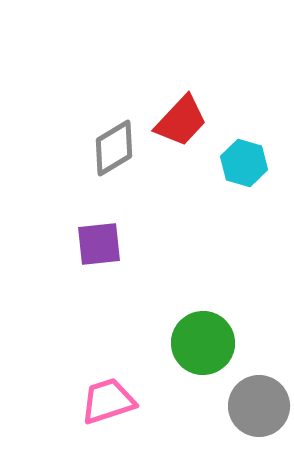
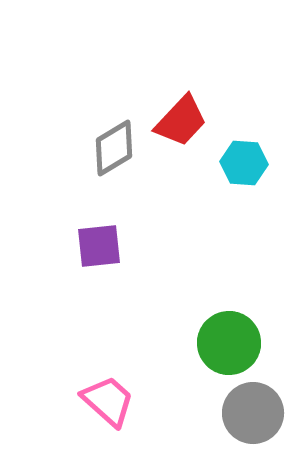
cyan hexagon: rotated 12 degrees counterclockwise
purple square: moved 2 px down
green circle: moved 26 px right
pink trapezoid: rotated 60 degrees clockwise
gray circle: moved 6 px left, 7 px down
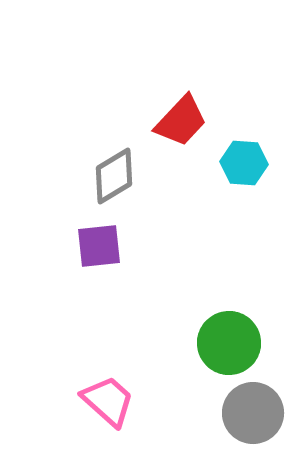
gray diamond: moved 28 px down
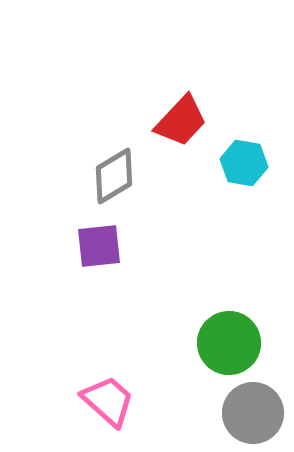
cyan hexagon: rotated 6 degrees clockwise
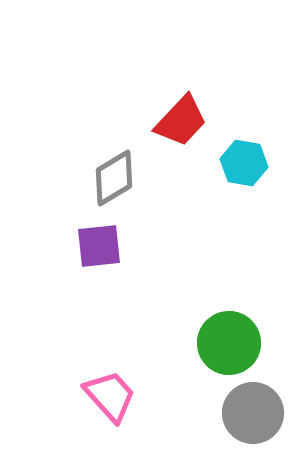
gray diamond: moved 2 px down
pink trapezoid: moved 2 px right, 5 px up; rotated 6 degrees clockwise
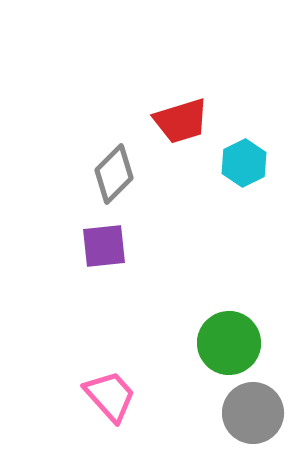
red trapezoid: rotated 30 degrees clockwise
cyan hexagon: rotated 24 degrees clockwise
gray diamond: moved 4 px up; rotated 14 degrees counterclockwise
purple square: moved 5 px right
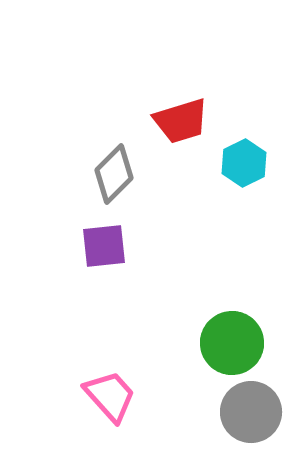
green circle: moved 3 px right
gray circle: moved 2 px left, 1 px up
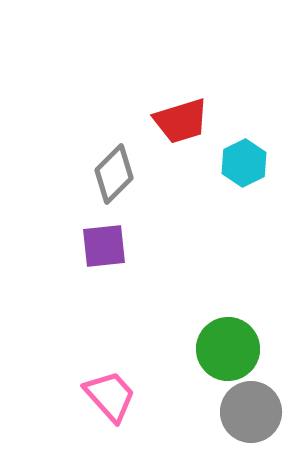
green circle: moved 4 px left, 6 px down
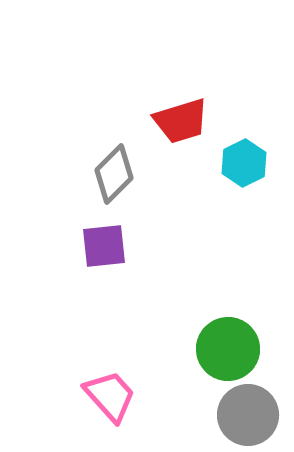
gray circle: moved 3 px left, 3 px down
